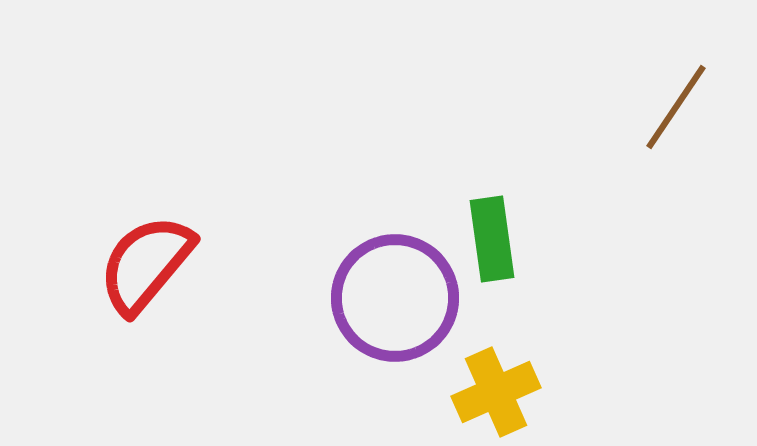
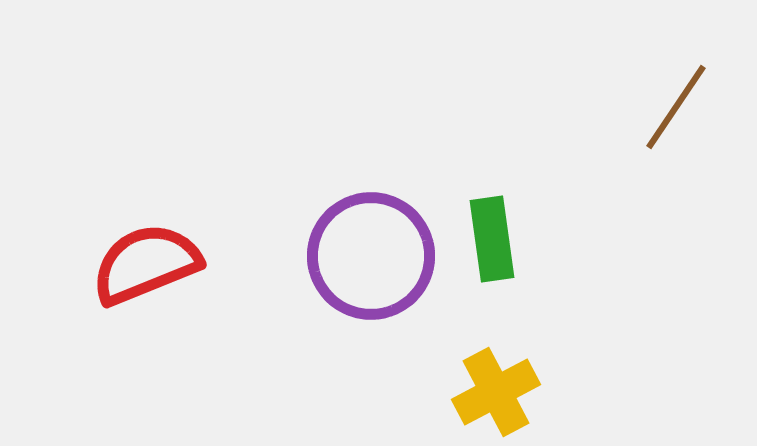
red semicircle: rotated 28 degrees clockwise
purple circle: moved 24 px left, 42 px up
yellow cross: rotated 4 degrees counterclockwise
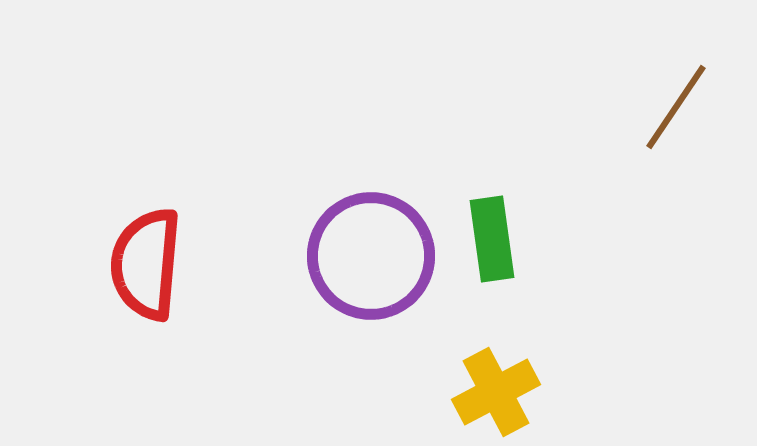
red semicircle: rotated 63 degrees counterclockwise
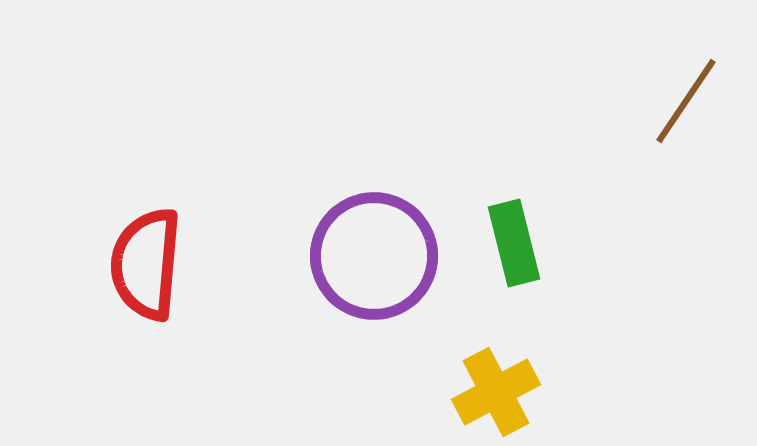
brown line: moved 10 px right, 6 px up
green rectangle: moved 22 px right, 4 px down; rotated 6 degrees counterclockwise
purple circle: moved 3 px right
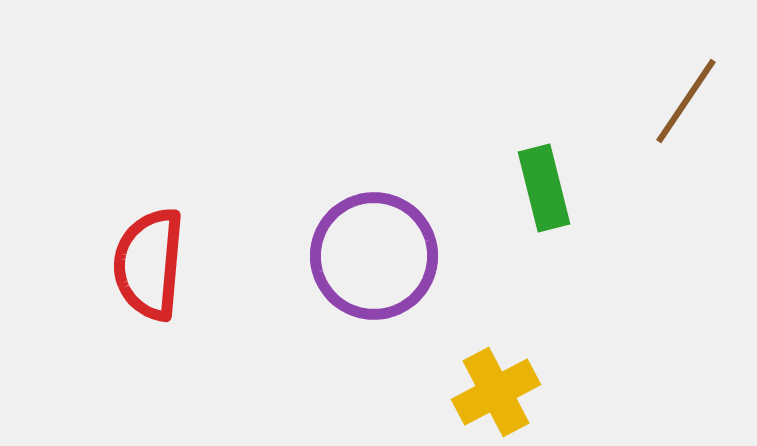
green rectangle: moved 30 px right, 55 px up
red semicircle: moved 3 px right
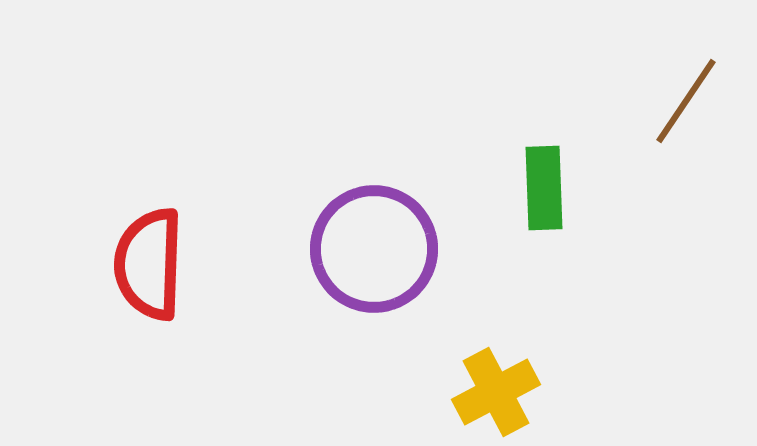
green rectangle: rotated 12 degrees clockwise
purple circle: moved 7 px up
red semicircle: rotated 3 degrees counterclockwise
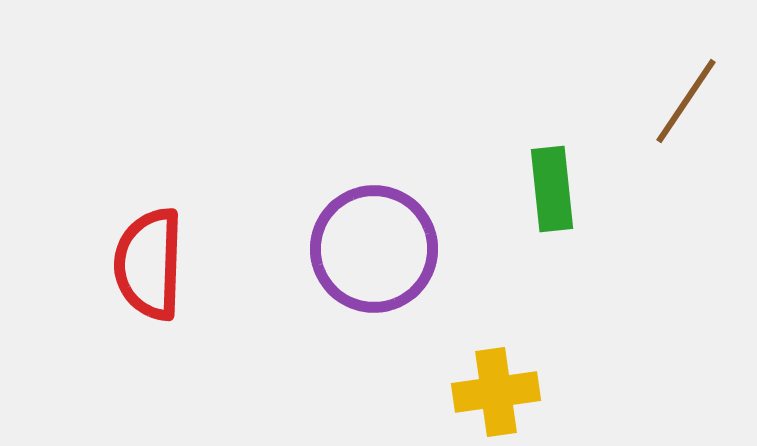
green rectangle: moved 8 px right, 1 px down; rotated 4 degrees counterclockwise
yellow cross: rotated 20 degrees clockwise
